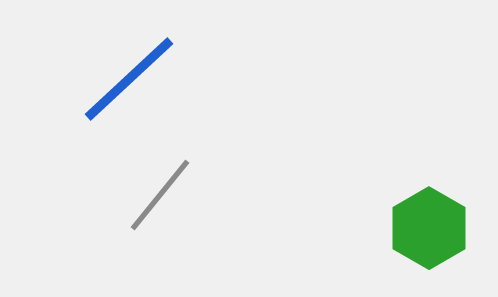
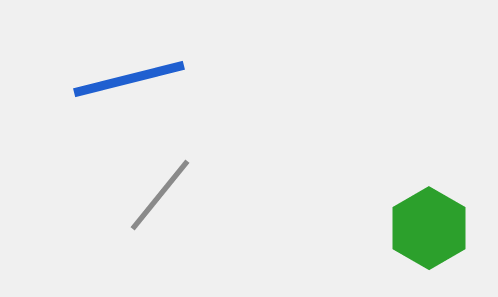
blue line: rotated 29 degrees clockwise
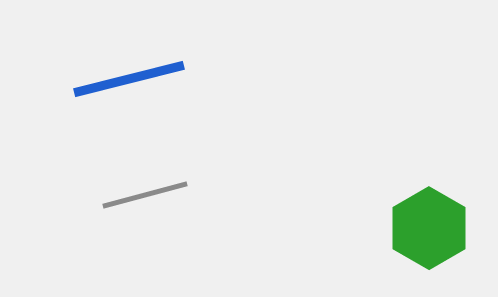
gray line: moved 15 px left; rotated 36 degrees clockwise
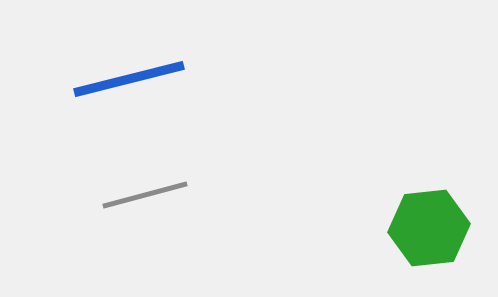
green hexagon: rotated 24 degrees clockwise
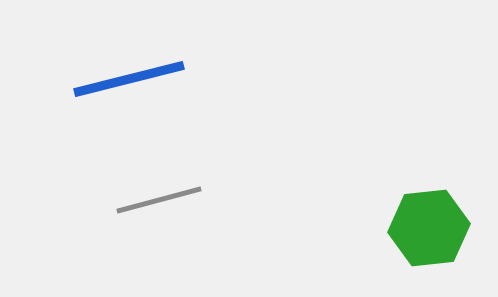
gray line: moved 14 px right, 5 px down
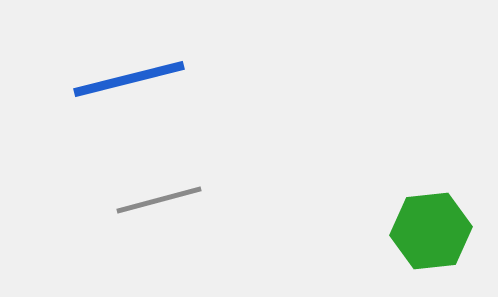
green hexagon: moved 2 px right, 3 px down
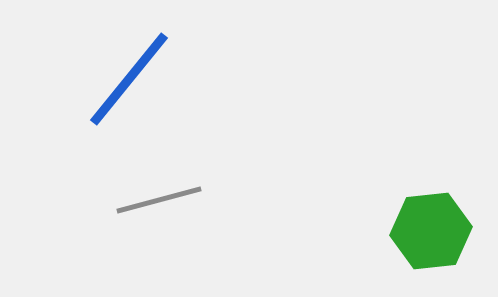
blue line: rotated 37 degrees counterclockwise
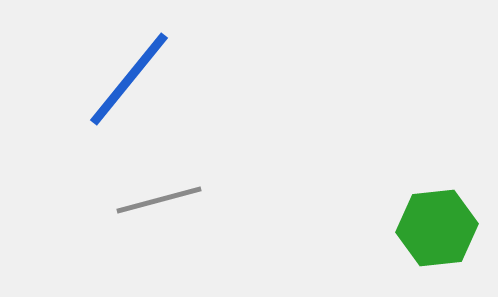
green hexagon: moved 6 px right, 3 px up
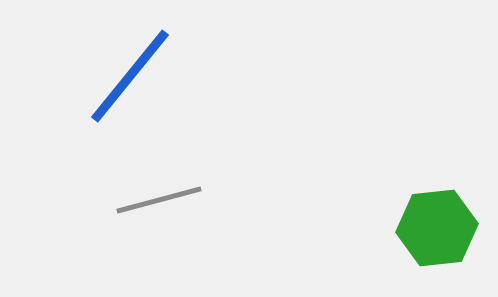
blue line: moved 1 px right, 3 px up
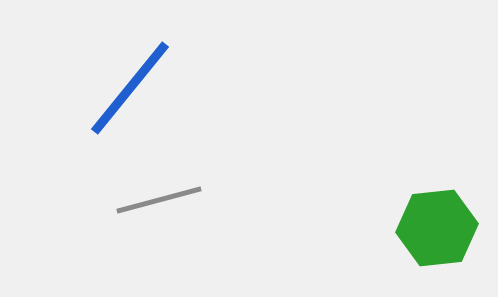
blue line: moved 12 px down
